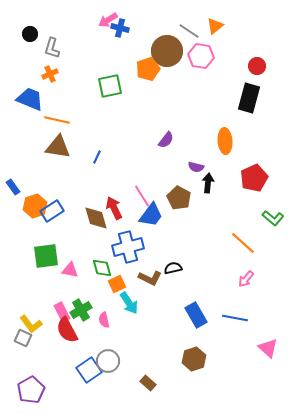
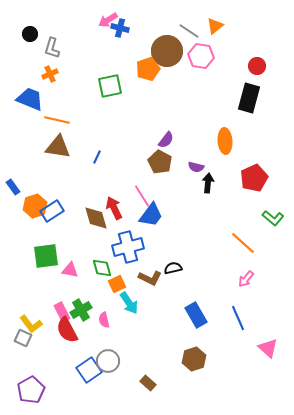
brown pentagon at (179, 198): moved 19 px left, 36 px up
blue line at (235, 318): moved 3 px right; rotated 55 degrees clockwise
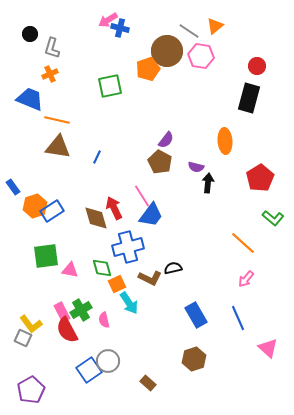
red pentagon at (254, 178): moved 6 px right; rotated 8 degrees counterclockwise
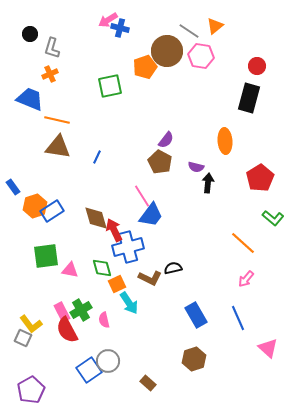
orange pentagon at (148, 69): moved 3 px left, 2 px up
red arrow at (114, 208): moved 22 px down
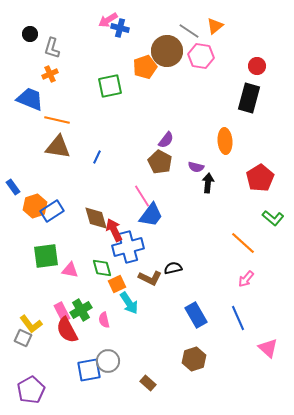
blue square at (89, 370): rotated 25 degrees clockwise
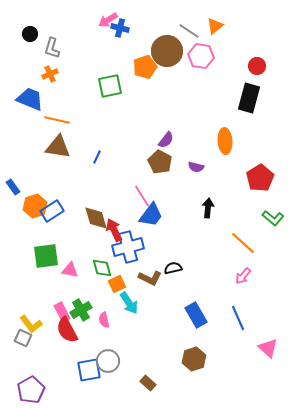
black arrow at (208, 183): moved 25 px down
pink arrow at (246, 279): moved 3 px left, 3 px up
